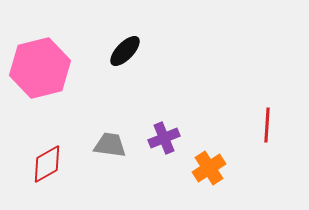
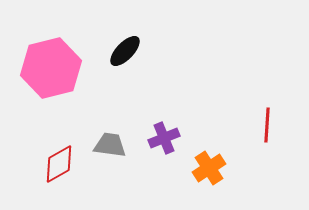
pink hexagon: moved 11 px right
red diamond: moved 12 px right
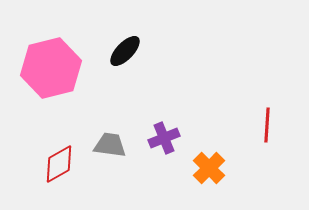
orange cross: rotated 12 degrees counterclockwise
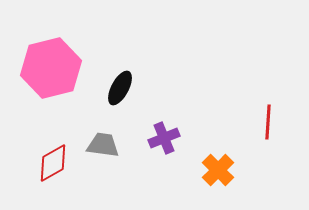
black ellipse: moved 5 px left, 37 px down; rotated 16 degrees counterclockwise
red line: moved 1 px right, 3 px up
gray trapezoid: moved 7 px left
red diamond: moved 6 px left, 1 px up
orange cross: moved 9 px right, 2 px down
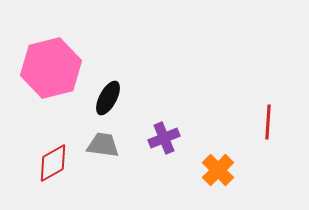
black ellipse: moved 12 px left, 10 px down
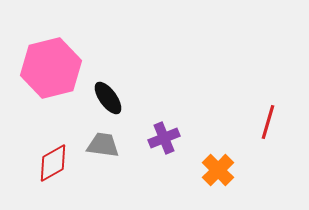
black ellipse: rotated 64 degrees counterclockwise
red line: rotated 12 degrees clockwise
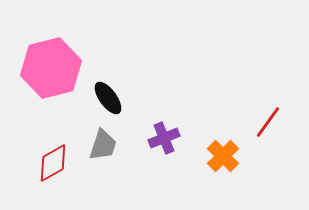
red line: rotated 20 degrees clockwise
gray trapezoid: rotated 100 degrees clockwise
orange cross: moved 5 px right, 14 px up
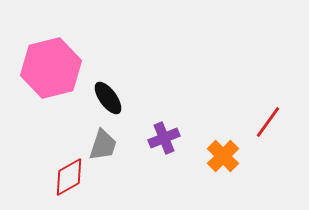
red diamond: moved 16 px right, 14 px down
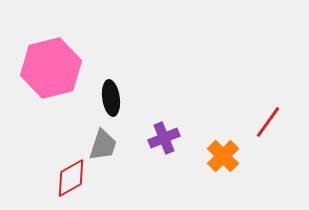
black ellipse: moved 3 px right; rotated 28 degrees clockwise
red diamond: moved 2 px right, 1 px down
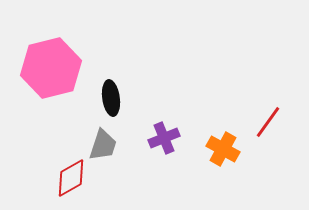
orange cross: moved 7 px up; rotated 16 degrees counterclockwise
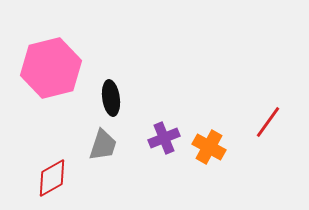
orange cross: moved 14 px left, 2 px up
red diamond: moved 19 px left
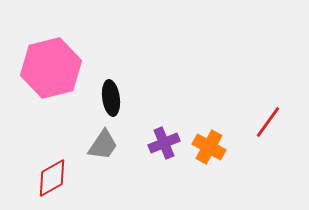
purple cross: moved 5 px down
gray trapezoid: rotated 16 degrees clockwise
